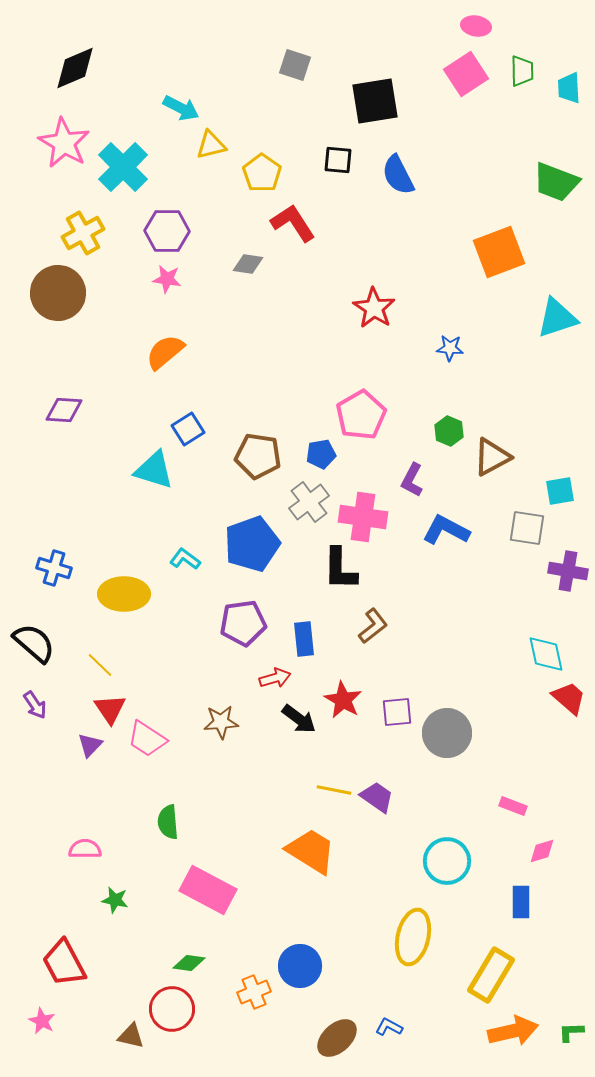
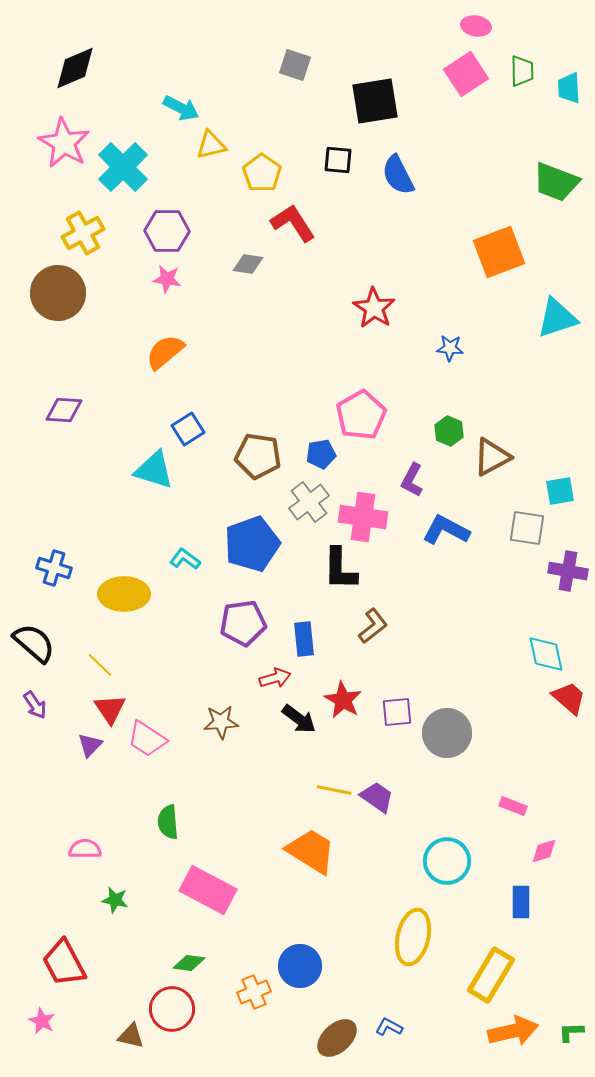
pink diamond at (542, 851): moved 2 px right
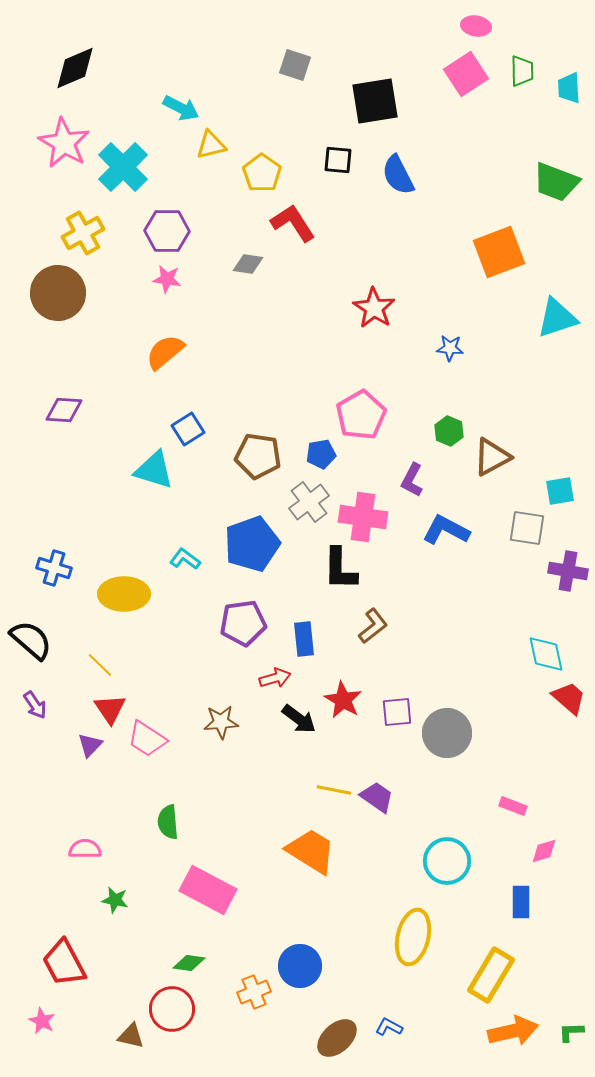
black semicircle at (34, 643): moved 3 px left, 3 px up
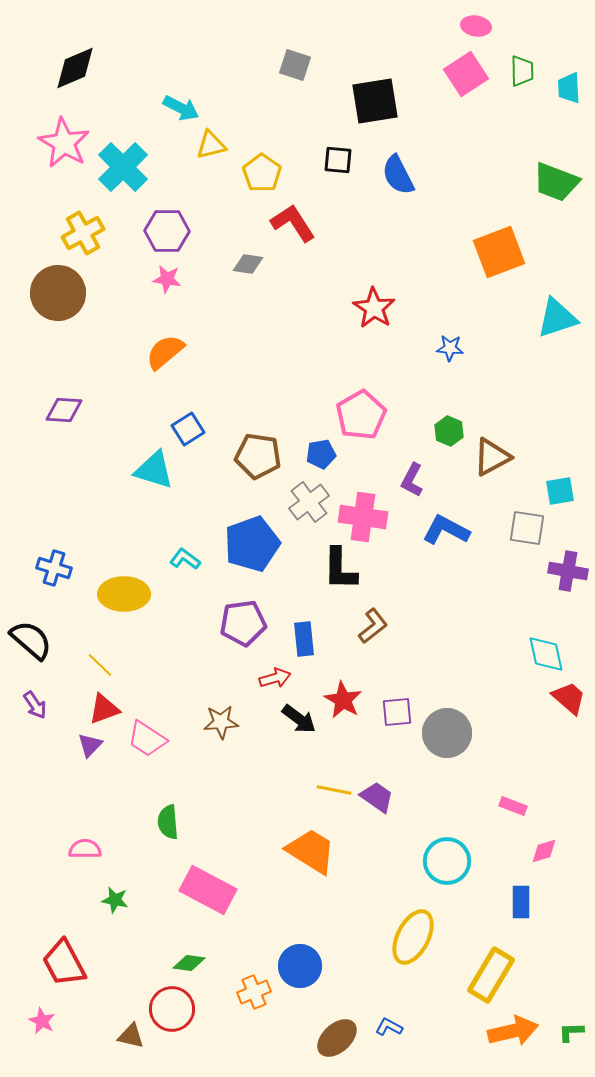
red triangle at (110, 709): moved 6 px left; rotated 44 degrees clockwise
yellow ellipse at (413, 937): rotated 14 degrees clockwise
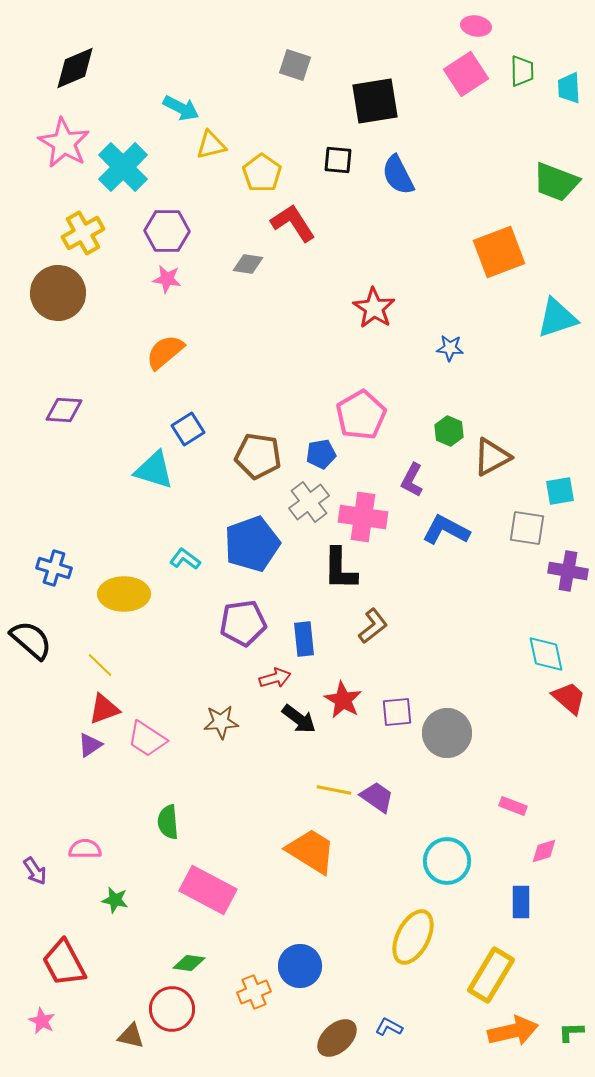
purple arrow at (35, 705): moved 166 px down
purple triangle at (90, 745): rotated 12 degrees clockwise
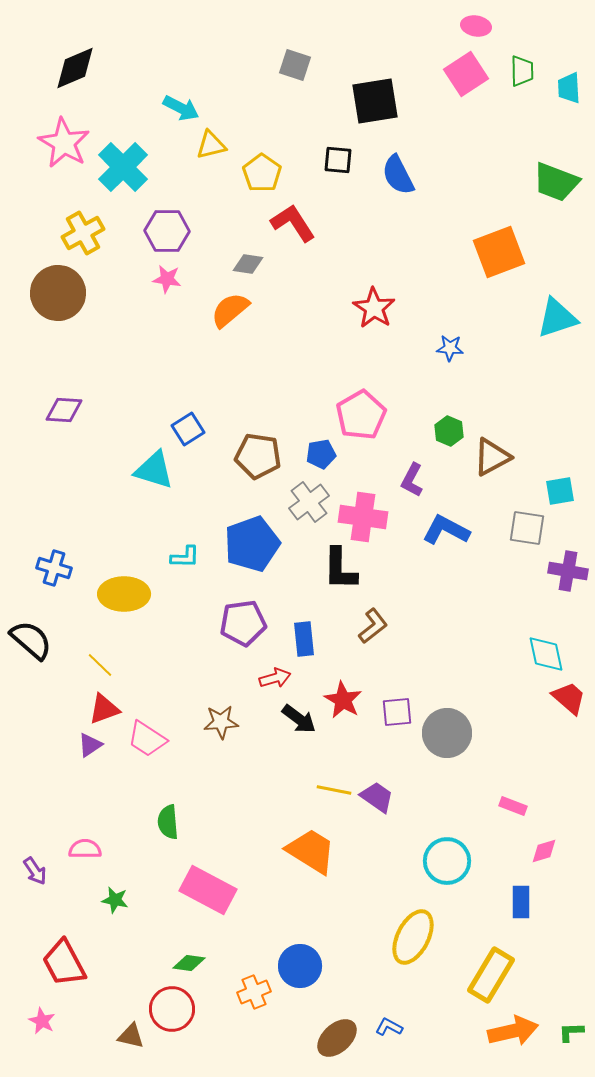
orange semicircle at (165, 352): moved 65 px right, 42 px up
cyan L-shape at (185, 559): moved 2 px up; rotated 144 degrees clockwise
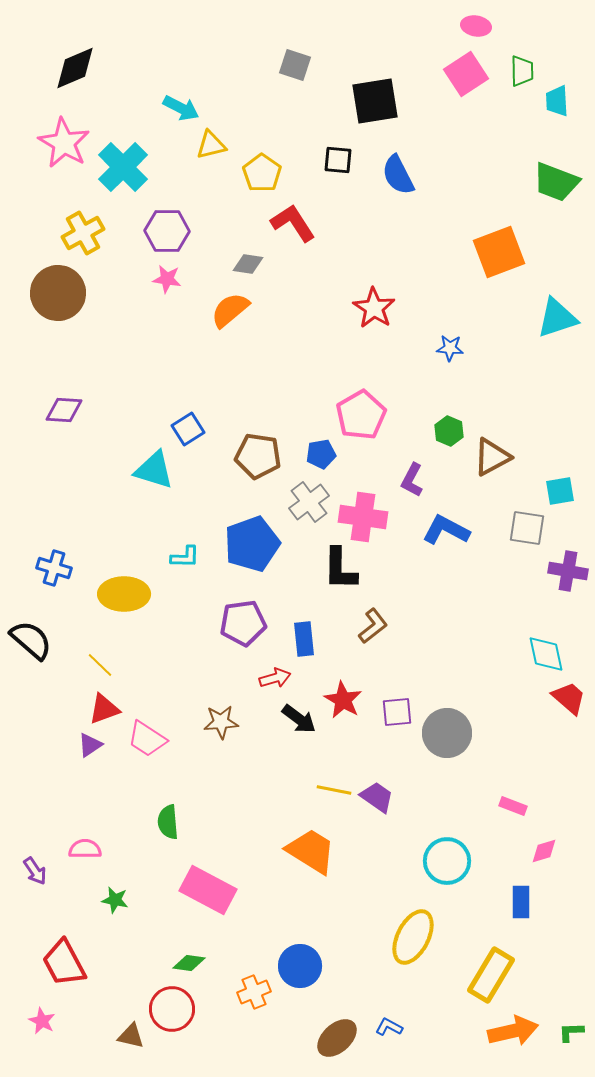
cyan trapezoid at (569, 88): moved 12 px left, 13 px down
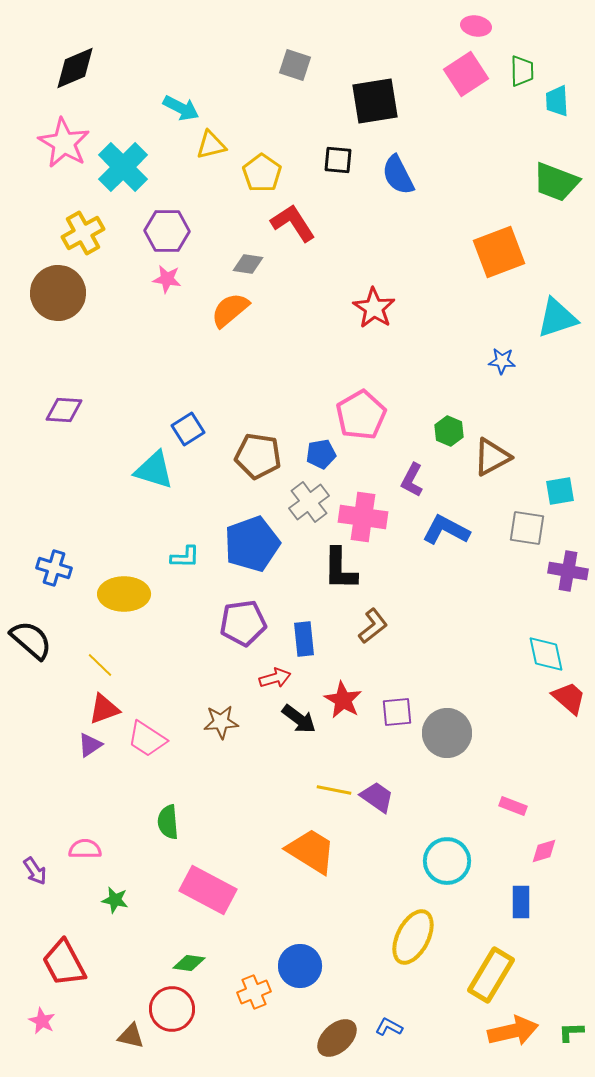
blue star at (450, 348): moved 52 px right, 13 px down
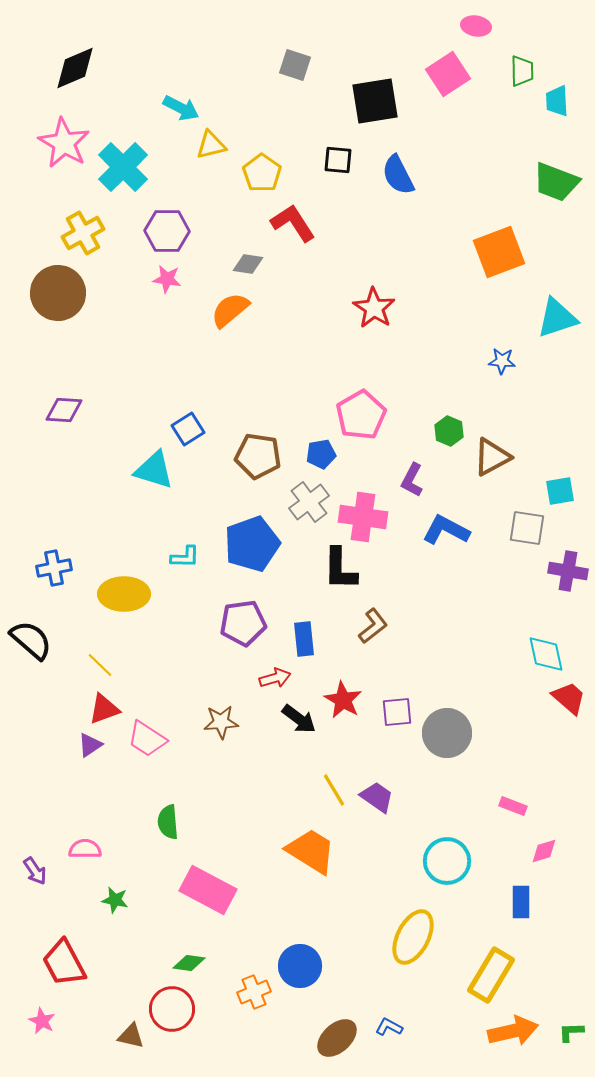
pink square at (466, 74): moved 18 px left
blue cross at (54, 568): rotated 28 degrees counterclockwise
yellow line at (334, 790): rotated 48 degrees clockwise
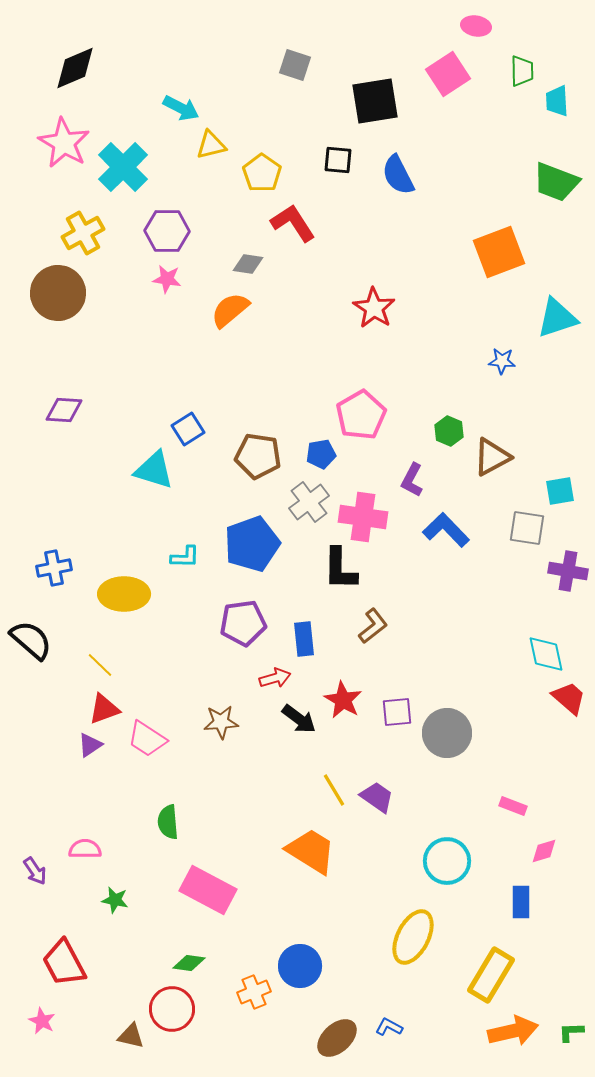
blue L-shape at (446, 530): rotated 18 degrees clockwise
